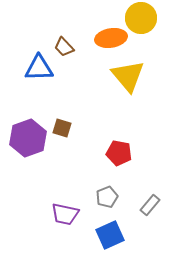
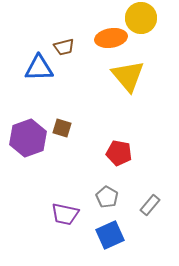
brown trapezoid: rotated 60 degrees counterclockwise
gray pentagon: rotated 20 degrees counterclockwise
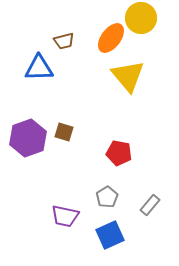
orange ellipse: rotated 44 degrees counterclockwise
brown trapezoid: moved 6 px up
brown square: moved 2 px right, 4 px down
gray pentagon: rotated 10 degrees clockwise
purple trapezoid: moved 2 px down
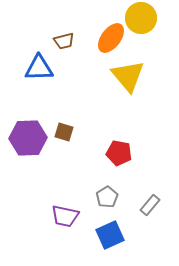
purple hexagon: rotated 18 degrees clockwise
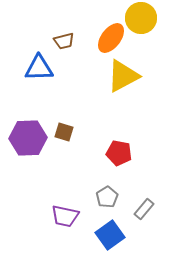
yellow triangle: moved 5 px left; rotated 42 degrees clockwise
gray rectangle: moved 6 px left, 4 px down
blue square: rotated 12 degrees counterclockwise
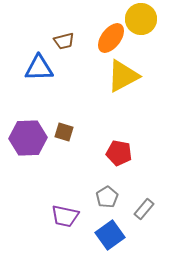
yellow circle: moved 1 px down
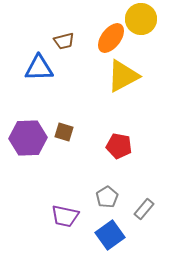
red pentagon: moved 7 px up
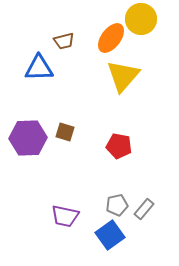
yellow triangle: rotated 21 degrees counterclockwise
brown square: moved 1 px right
gray pentagon: moved 10 px right, 8 px down; rotated 20 degrees clockwise
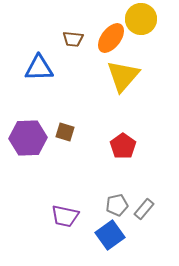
brown trapezoid: moved 9 px right, 2 px up; rotated 20 degrees clockwise
red pentagon: moved 4 px right; rotated 25 degrees clockwise
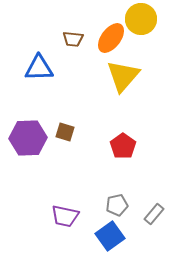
gray rectangle: moved 10 px right, 5 px down
blue square: moved 1 px down
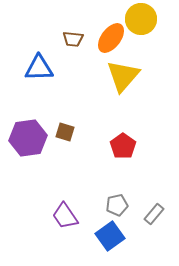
purple hexagon: rotated 6 degrees counterclockwise
purple trapezoid: rotated 44 degrees clockwise
